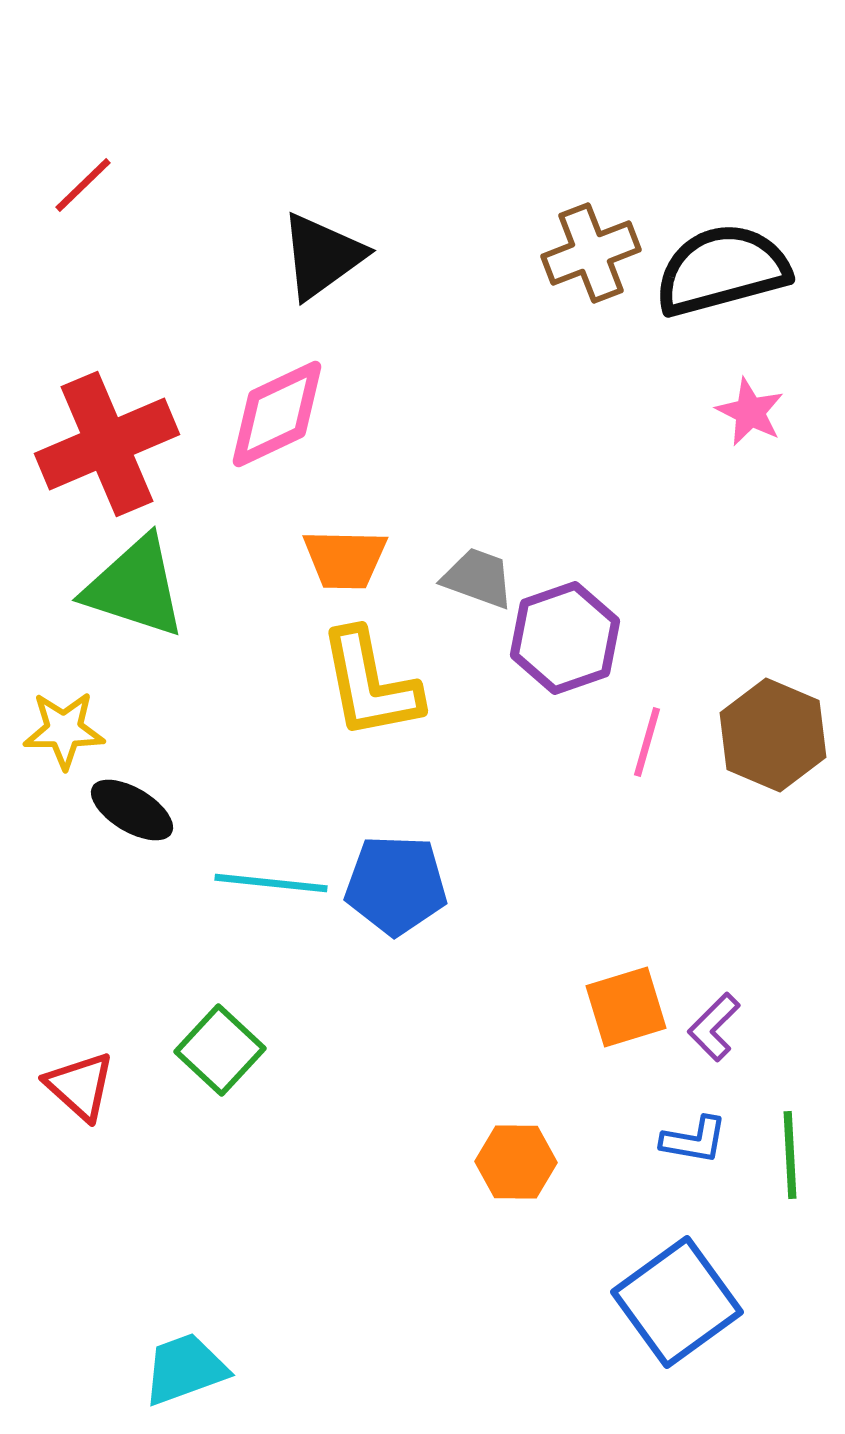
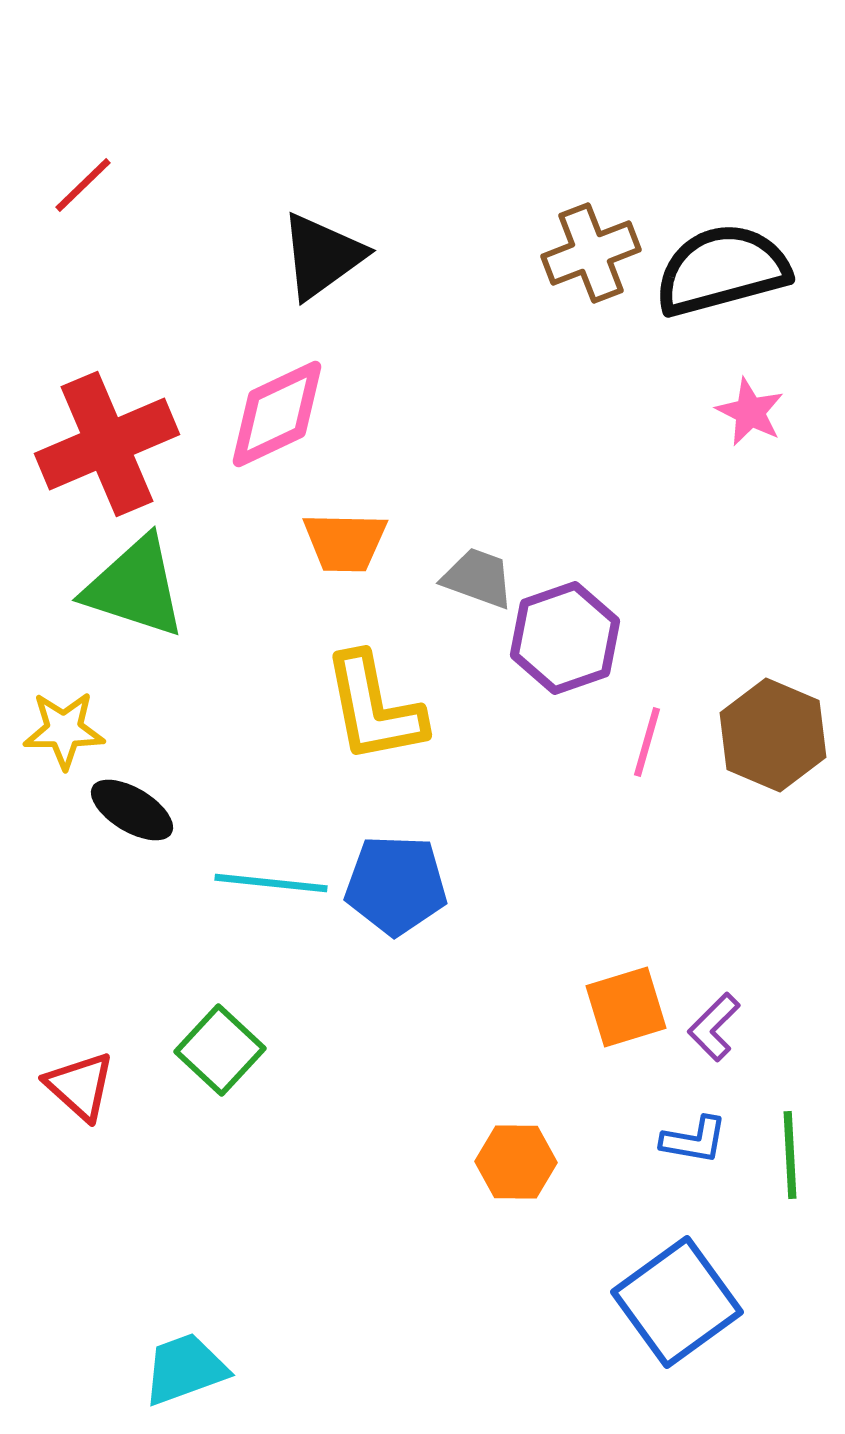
orange trapezoid: moved 17 px up
yellow L-shape: moved 4 px right, 24 px down
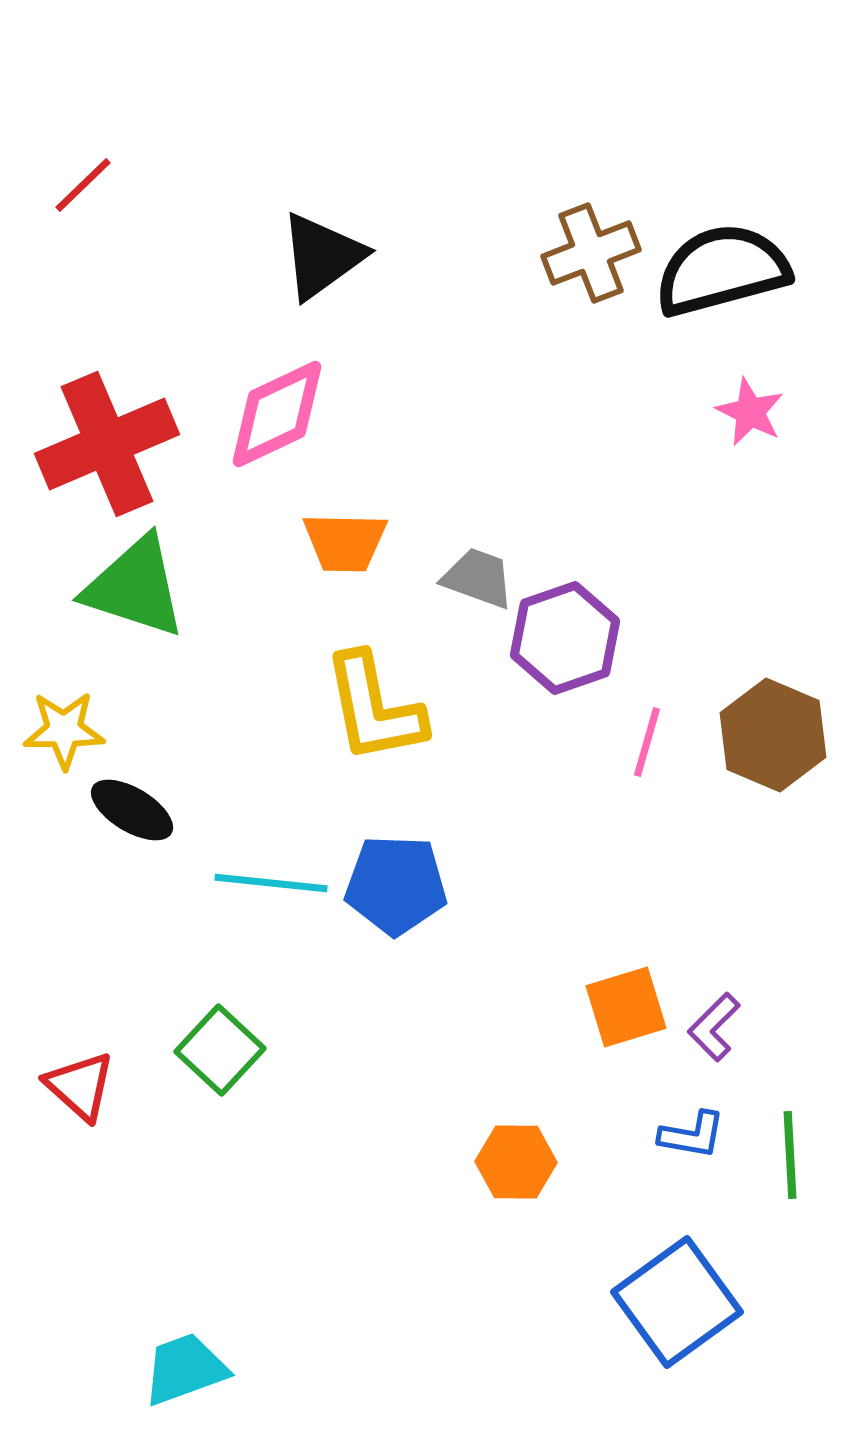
blue L-shape: moved 2 px left, 5 px up
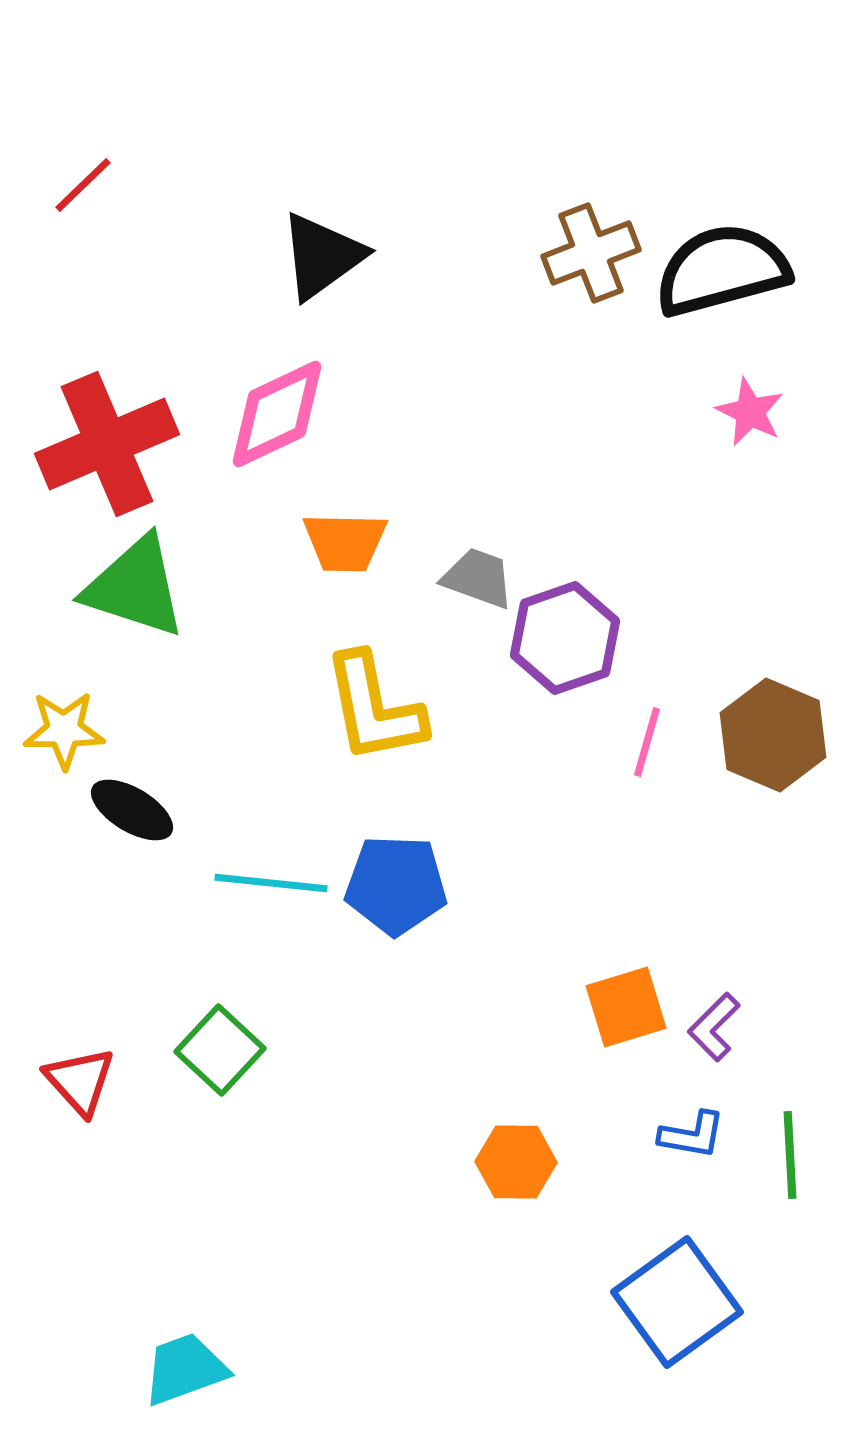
red triangle: moved 5 px up; rotated 6 degrees clockwise
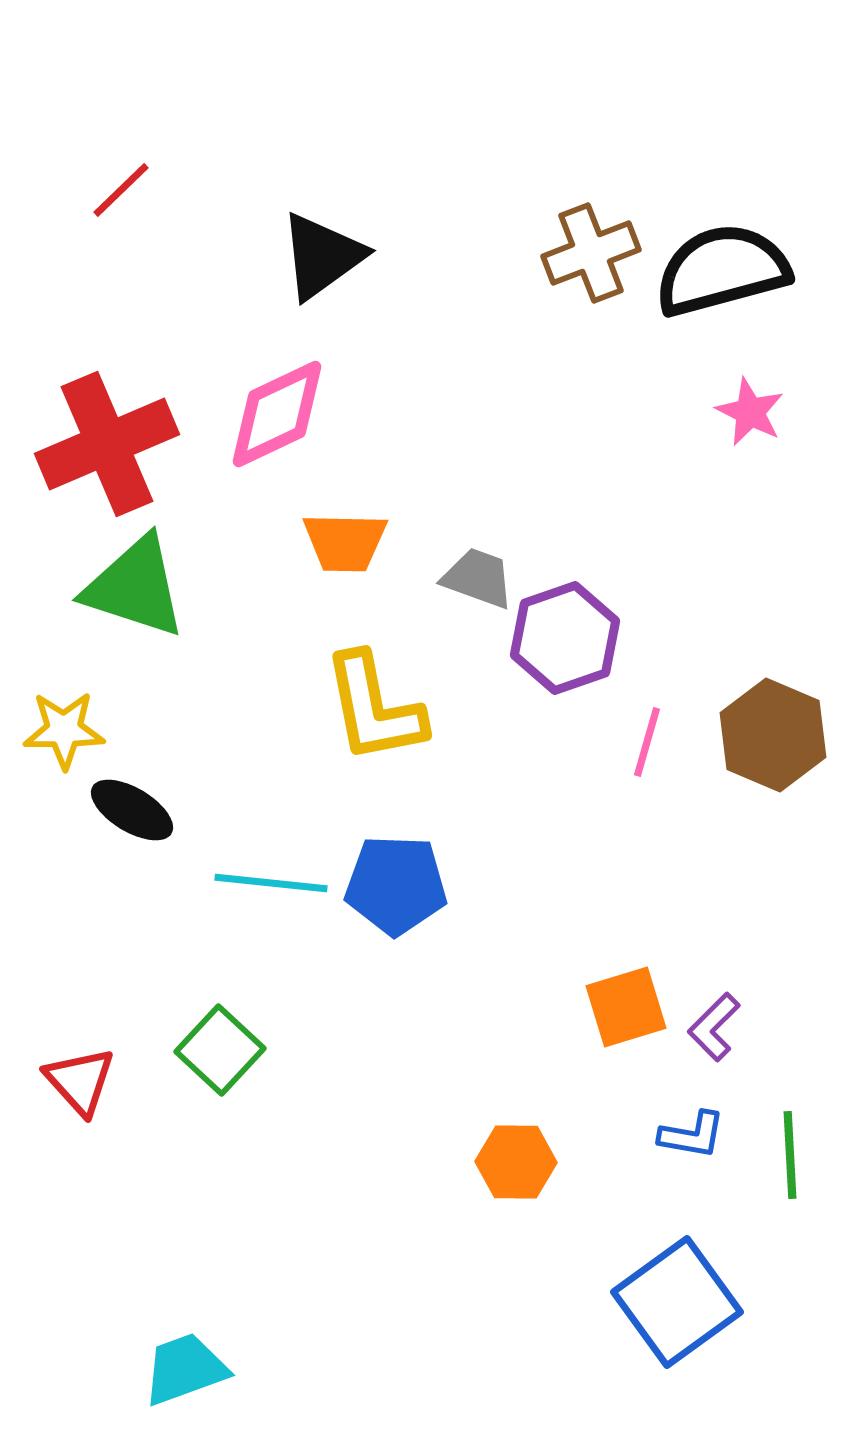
red line: moved 38 px right, 5 px down
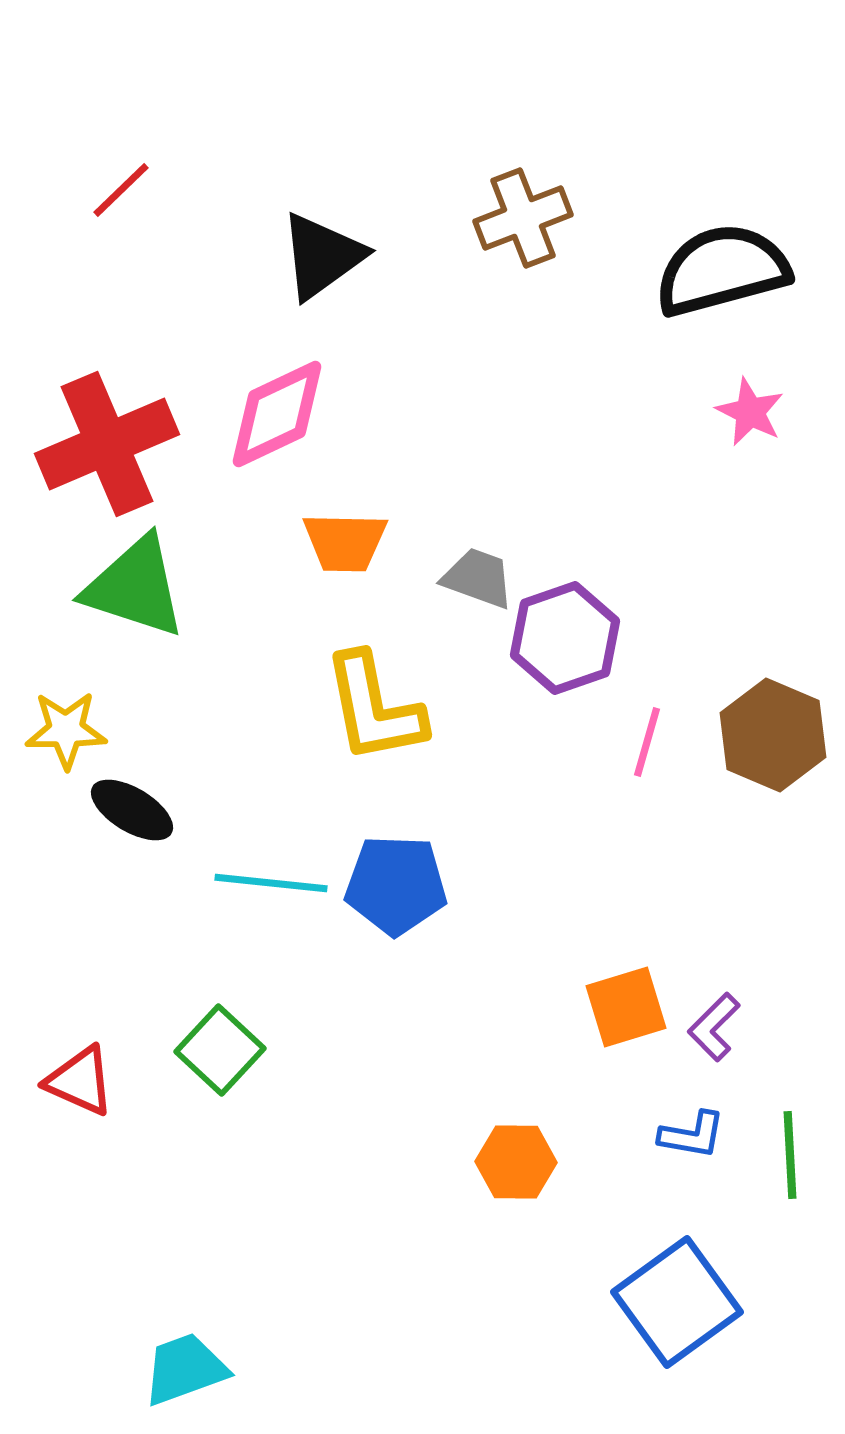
brown cross: moved 68 px left, 35 px up
yellow star: moved 2 px right
red triangle: rotated 24 degrees counterclockwise
